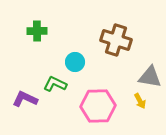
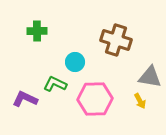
pink hexagon: moved 3 px left, 7 px up
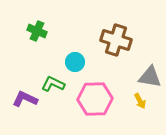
green cross: rotated 24 degrees clockwise
green L-shape: moved 2 px left
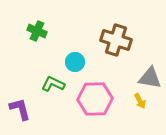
gray triangle: moved 1 px down
purple L-shape: moved 5 px left, 10 px down; rotated 50 degrees clockwise
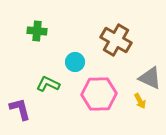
green cross: rotated 18 degrees counterclockwise
brown cross: rotated 12 degrees clockwise
gray triangle: rotated 15 degrees clockwise
green L-shape: moved 5 px left
pink hexagon: moved 4 px right, 5 px up
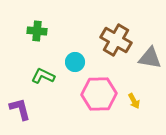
gray triangle: moved 20 px up; rotated 15 degrees counterclockwise
green L-shape: moved 5 px left, 8 px up
yellow arrow: moved 6 px left
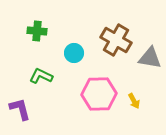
cyan circle: moved 1 px left, 9 px up
green L-shape: moved 2 px left
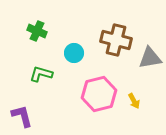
green cross: rotated 18 degrees clockwise
brown cross: rotated 16 degrees counterclockwise
gray triangle: rotated 20 degrees counterclockwise
green L-shape: moved 2 px up; rotated 10 degrees counterclockwise
pink hexagon: rotated 12 degrees counterclockwise
purple L-shape: moved 2 px right, 7 px down
